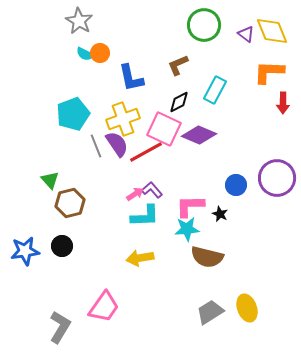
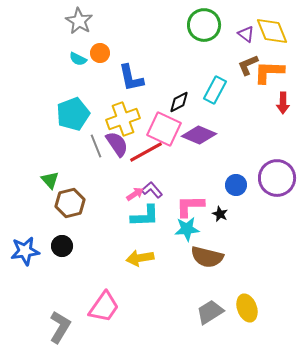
cyan semicircle: moved 7 px left, 5 px down
brown L-shape: moved 70 px right
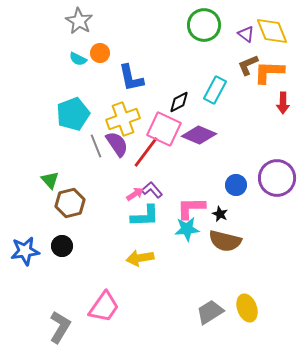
red line: rotated 24 degrees counterclockwise
pink L-shape: moved 1 px right, 2 px down
brown semicircle: moved 18 px right, 16 px up
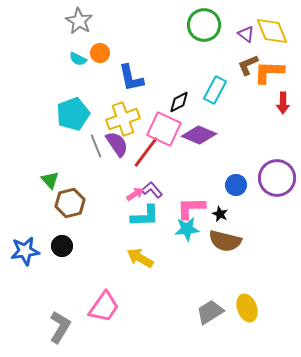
yellow arrow: rotated 40 degrees clockwise
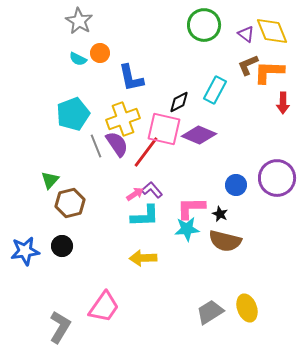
pink square: rotated 12 degrees counterclockwise
green triangle: rotated 24 degrees clockwise
yellow arrow: moved 3 px right; rotated 32 degrees counterclockwise
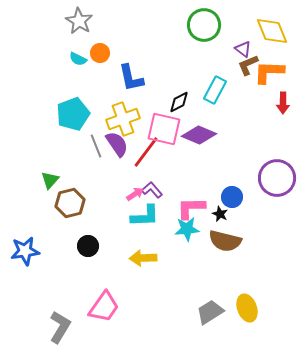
purple triangle: moved 3 px left, 15 px down
blue circle: moved 4 px left, 12 px down
black circle: moved 26 px right
